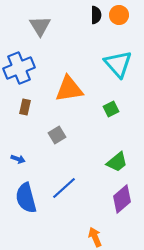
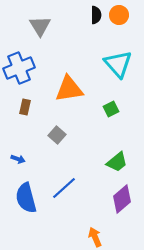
gray square: rotated 18 degrees counterclockwise
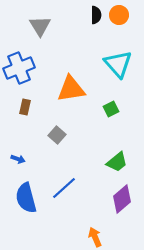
orange triangle: moved 2 px right
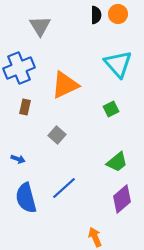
orange circle: moved 1 px left, 1 px up
orange triangle: moved 6 px left, 4 px up; rotated 16 degrees counterclockwise
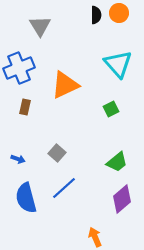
orange circle: moved 1 px right, 1 px up
gray square: moved 18 px down
